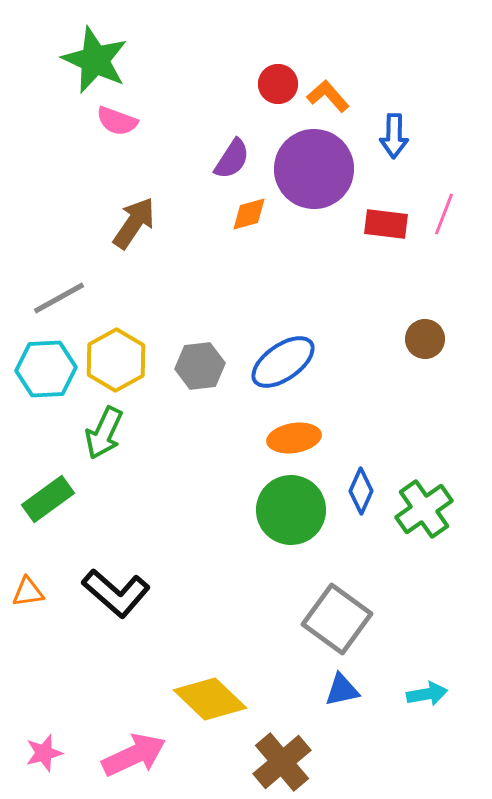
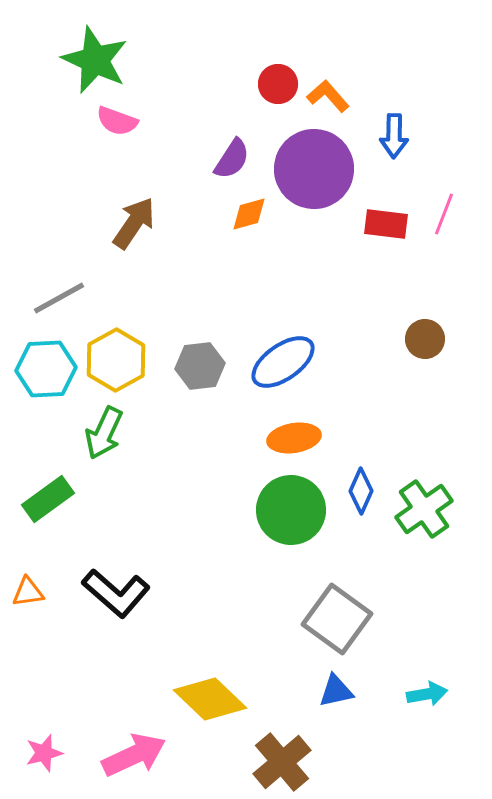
blue triangle: moved 6 px left, 1 px down
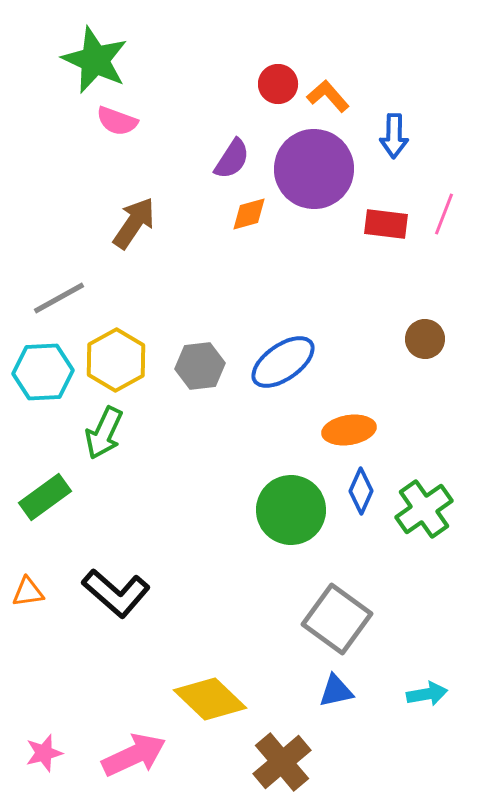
cyan hexagon: moved 3 px left, 3 px down
orange ellipse: moved 55 px right, 8 px up
green rectangle: moved 3 px left, 2 px up
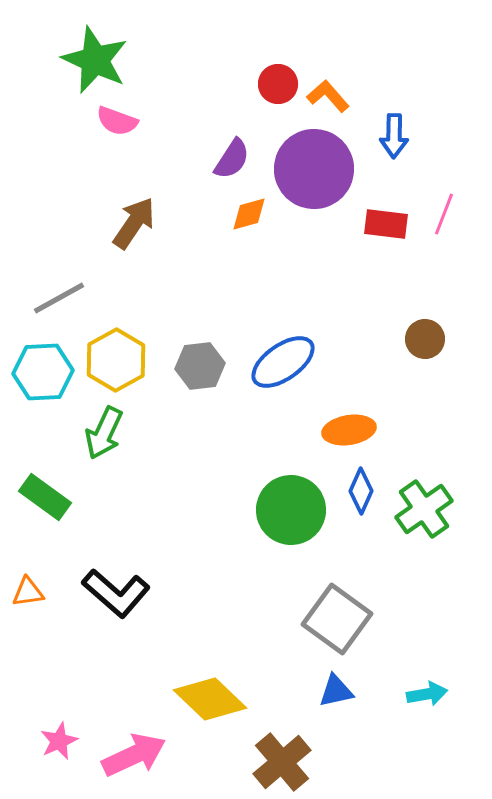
green rectangle: rotated 72 degrees clockwise
pink star: moved 15 px right, 12 px up; rotated 9 degrees counterclockwise
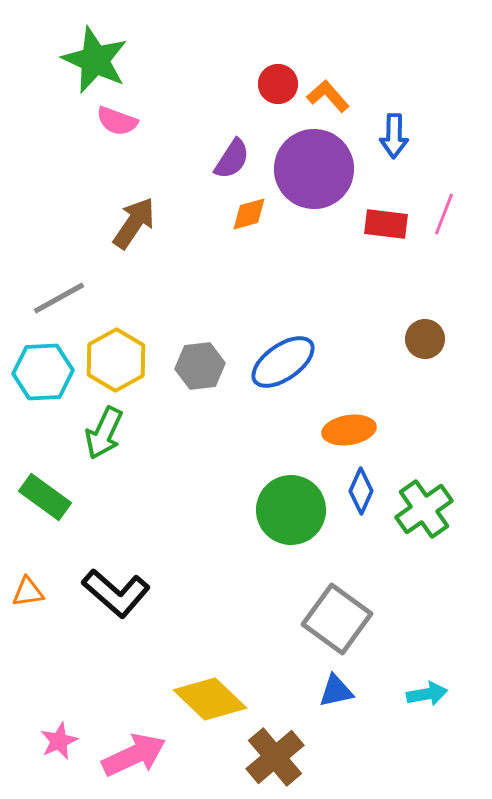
brown cross: moved 7 px left, 5 px up
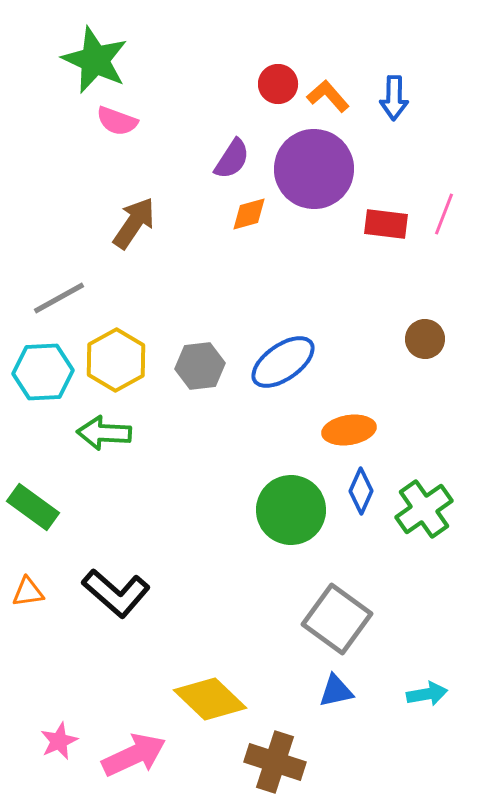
blue arrow: moved 38 px up
green arrow: rotated 68 degrees clockwise
green rectangle: moved 12 px left, 10 px down
brown cross: moved 5 px down; rotated 32 degrees counterclockwise
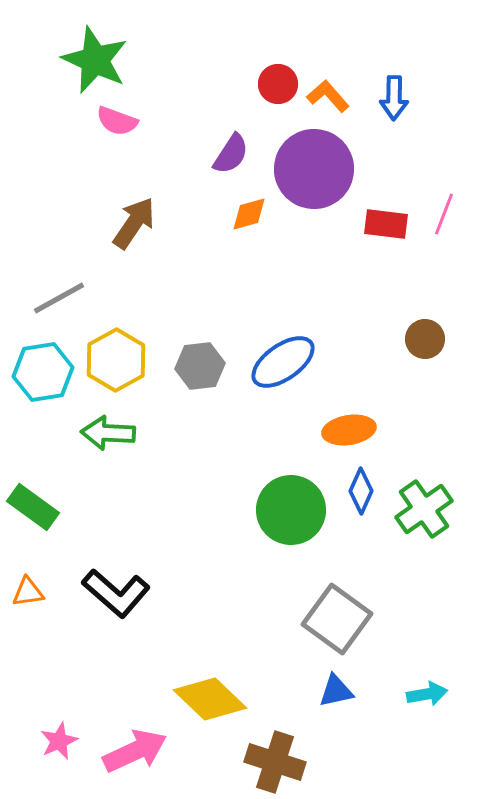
purple semicircle: moved 1 px left, 5 px up
cyan hexagon: rotated 6 degrees counterclockwise
green arrow: moved 4 px right
pink arrow: moved 1 px right, 4 px up
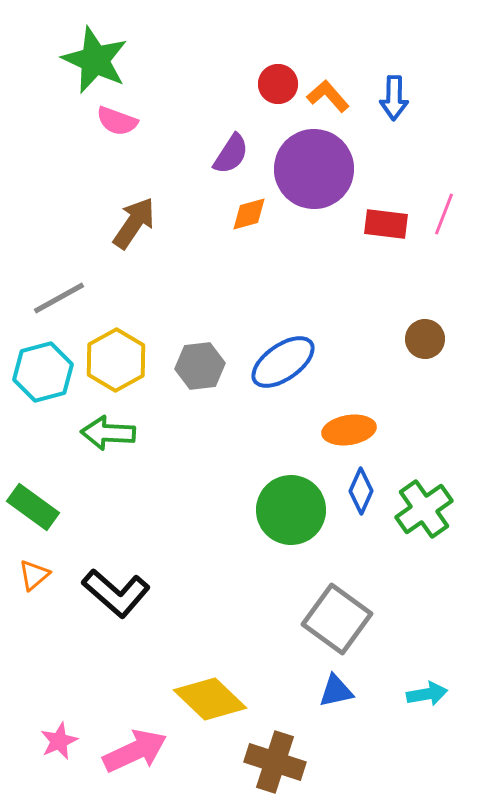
cyan hexagon: rotated 6 degrees counterclockwise
orange triangle: moved 6 px right, 17 px up; rotated 32 degrees counterclockwise
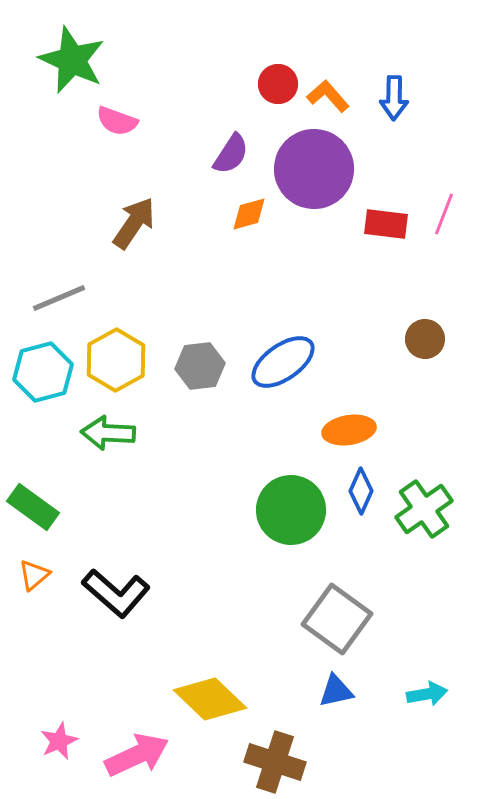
green star: moved 23 px left
gray line: rotated 6 degrees clockwise
pink arrow: moved 2 px right, 4 px down
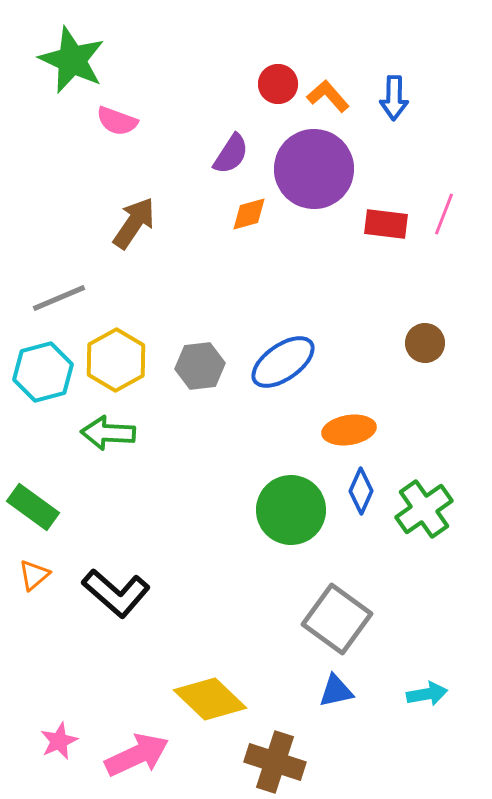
brown circle: moved 4 px down
